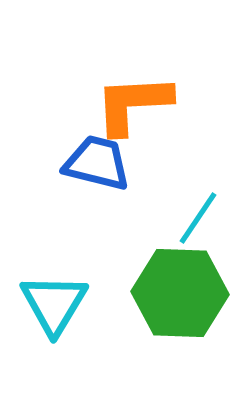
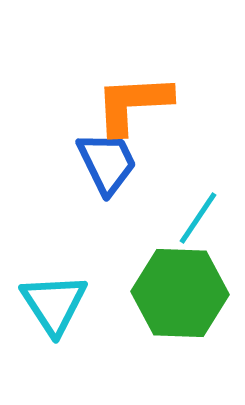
blue trapezoid: moved 10 px right; rotated 50 degrees clockwise
cyan triangle: rotated 4 degrees counterclockwise
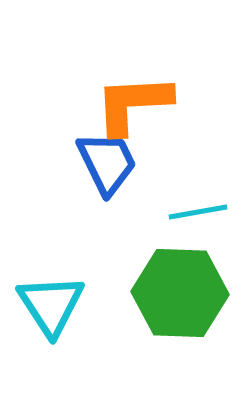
cyan line: moved 6 px up; rotated 46 degrees clockwise
cyan triangle: moved 3 px left, 1 px down
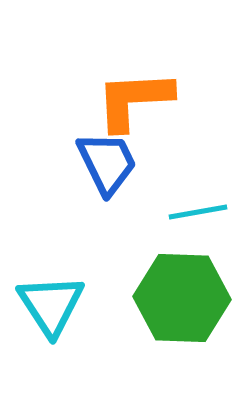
orange L-shape: moved 1 px right, 4 px up
green hexagon: moved 2 px right, 5 px down
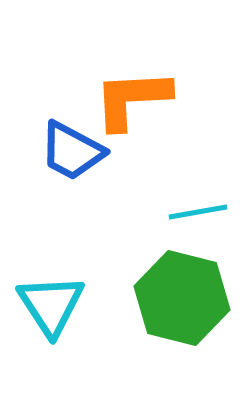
orange L-shape: moved 2 px left, 1 px up
blue trapezoid: moved 35 px left, 12 px up; rotated 144 degrees clockwise
green hexagon: rotated 12 degrees clockwise
